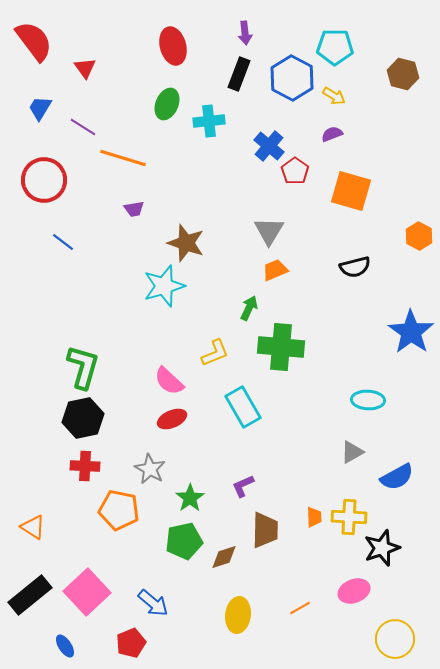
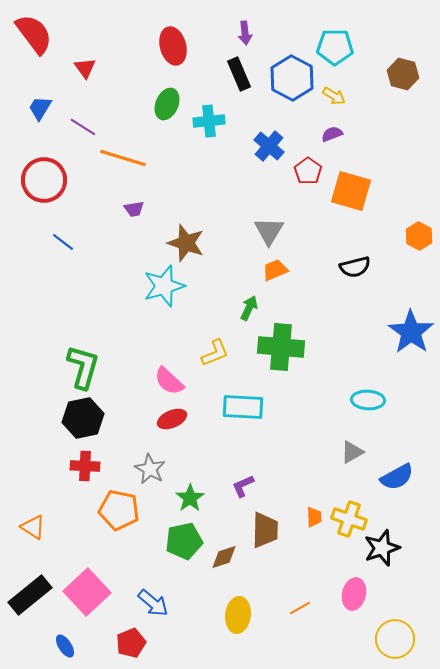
red semicircle at (34, 41): moved 7 px up
black rectangle at (239, 74): rotated 44 degrees counterclockwise
red pentagon at (295, 171): moved 13 px right
cyan rectangle at (243, 407): rotated 57 degrees counterclockwise
yellow cross at (349, 517): moved 2 px down; rotated 16 degrees clockwise
pink ellipse at (354, 591): moved 3 px down; rotated 56 degrees counterclockwise
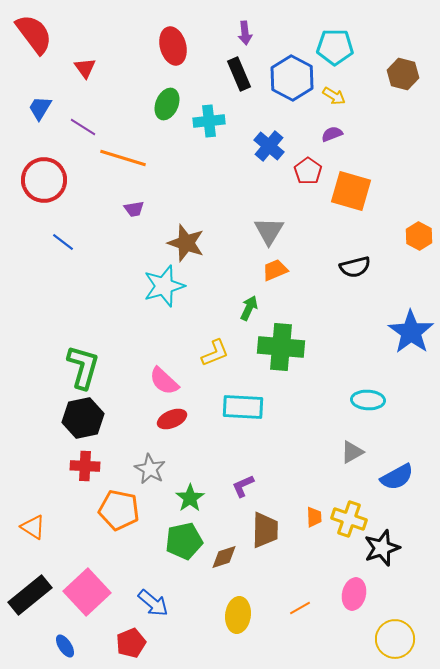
pink semicircle at (169, 381): moved 5 px left
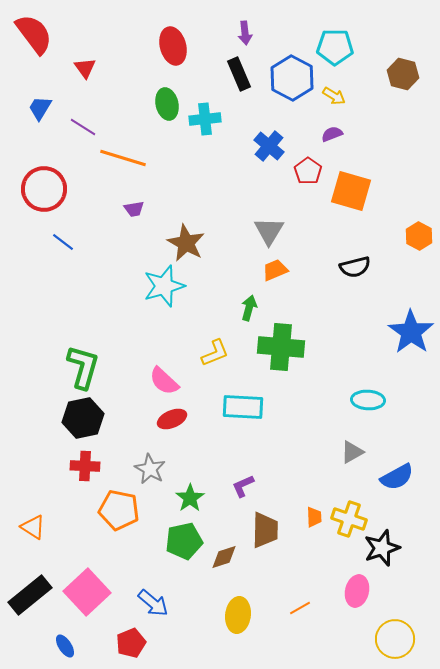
green ellipse at (167, 104): rotated 36 degrees counterclockwise
cyan cross at (209, 121): moved 4 px left, 2 px up
red circle at (44, 180): moved 9 px down
brown star at (186, 243): rotated 9 degrees clockwise
green arrow at (249, 308): rotated 10 degrees counterclockwise
pink ellipse at (354, 594): moved 3 px right, 3 px up
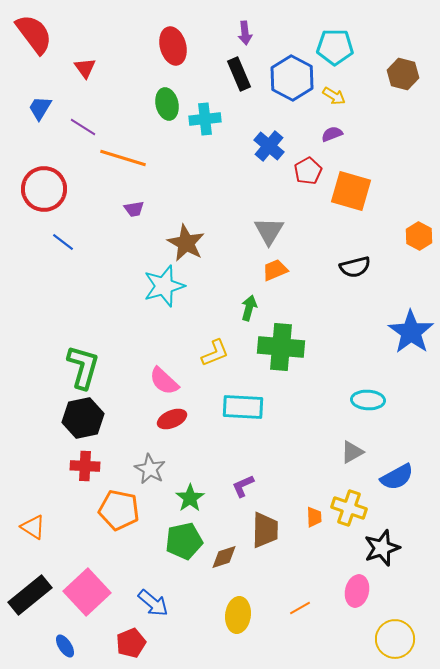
red pentagon at (308, 171): rotated 8 degrees clockwise
yellow cross at (349, 519): moved 11 px up
